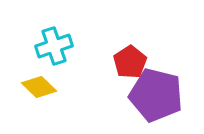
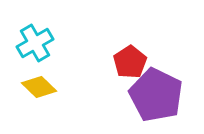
cyan cross: moved 19 px left, 3 px up; rotated 12 degrees counterclockwise
purple pentagon: rotated 12 degrees clockwise
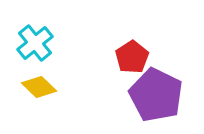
cyan cross: rotated 9 degrees counterclockwise
red pentagon: moved 2 px right, 5 px up
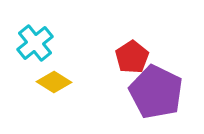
yellow diamond: moved 15 px right, 5 px up; rotated 12 degrees counterclockwise
purple pentagon: moved 3 px up
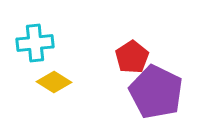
cyan cross: rotated 33 degrees clockwise
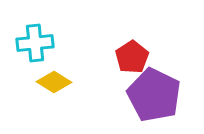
purple pentagon: moved 2 px left, 3 px down
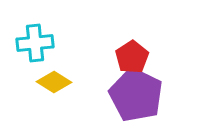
purple pentagon: moved 18 px left
